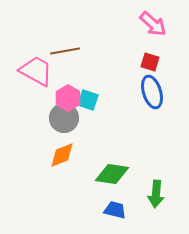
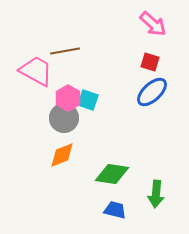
blue ellipse: rotated 64 degrees clockwise
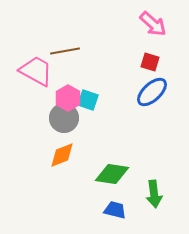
green arrow: moved 2 px left; rotated 12 degrees counterclockwise
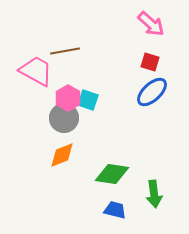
pink arrow: moved 2 px left
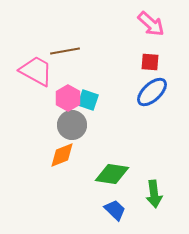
red square: rotated 12 degrees counterclockwise
gray circle: moved 8 px right, 7 px down
blue trapezoid: rotated 30 degrees clockwise
